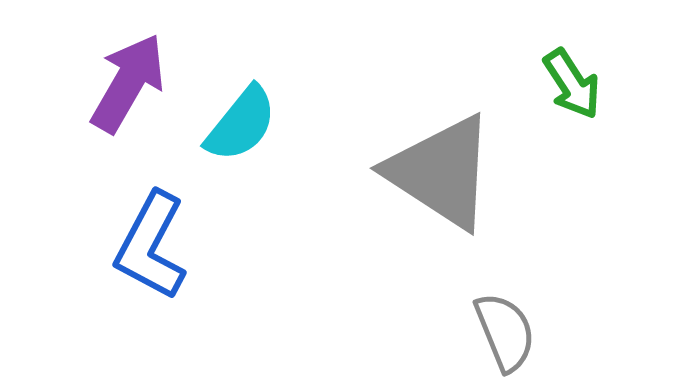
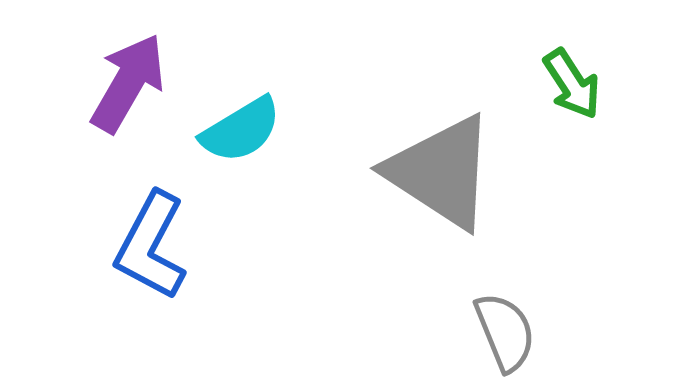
cyan semicircle: moved 6 px down; rotated 20 degrees clockwise
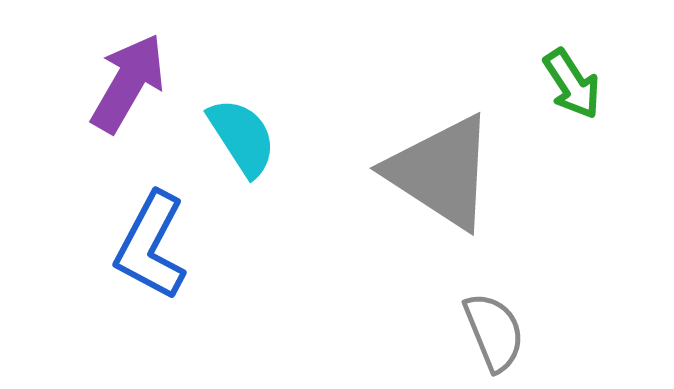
cyan semicircle: moved 1 px right, 7 px down; rotated 92 degrees counterclockwise
gray semicircle: moved 11 px left
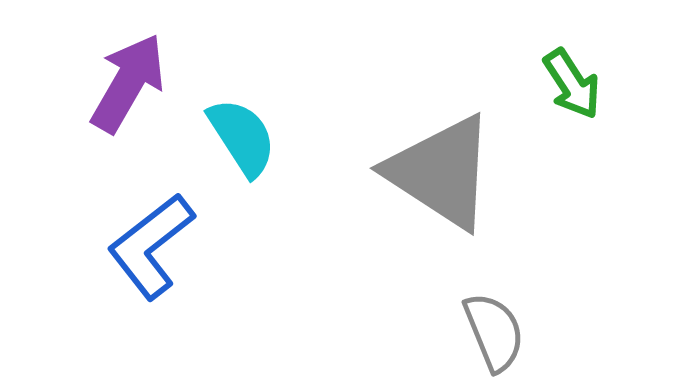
blue L-shape: rotated 24 degrees clockwise
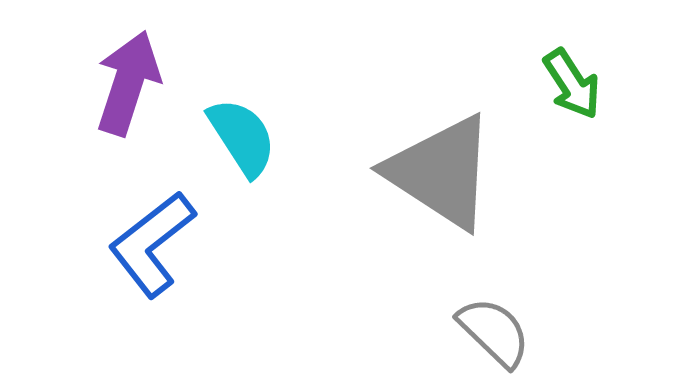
purple arrow: rotated 12 degrees counterclockwise
blue L-shape: moved 1 px right, 2 px up
gray semicircle: rotated 24 degrees counterclockwise
